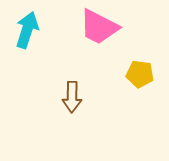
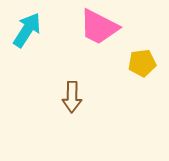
cyan arrow: rotated 15 degrees clockwise
yellow pentagon: moved 2 px right, 11 px up; rotated 16 degrees counterclockwise
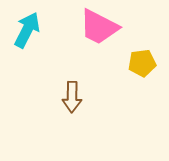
cyan arrow: rotated 6 degrees counterclockwise
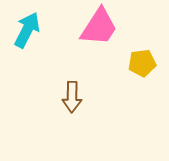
pink trapezoid: rotated 84 degrees counterclockwise
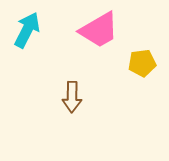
pink trapezoid: moved 3 px down; rotated 27 degrees clockwise
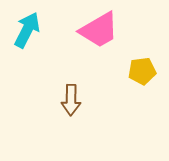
yellow pentagon: moved 8 px down
brown arrow: moved 1 px left, 3 px down
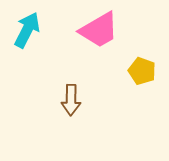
yellow pentagon: rotated 28 degrees clockwise
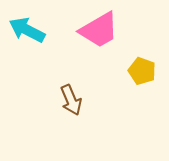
cyan arrow: rotated 90 degrees counterclockwise
brown arrow: rotated 24 degrees counterclockwise
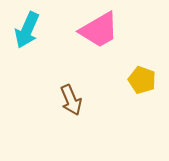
cyan arrow: rotated 93 degrees counterclockwise
yellow pentagon: moved 9 px down
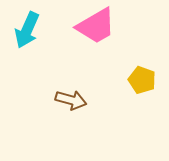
pink trapezoid: moved 3 px left, 4 px up
brown arrow: rotated 52 degrees counterclockwise
